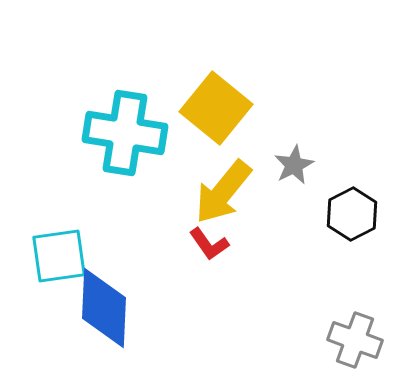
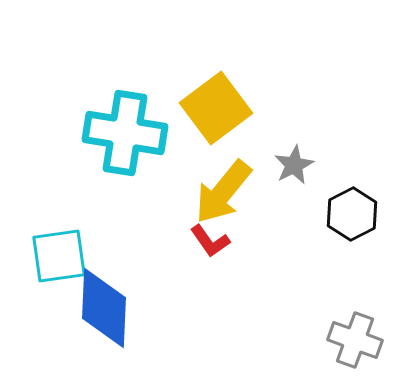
yellow square: rotated 14 degrees clockwise
red L-shape: moved 1 px right, 3 px up
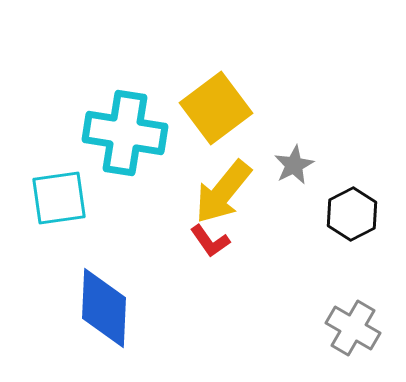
cyan square: moved 58 px up
gray cross: moved 2 px left, 12 px up; rotated 10 degrees clockwise
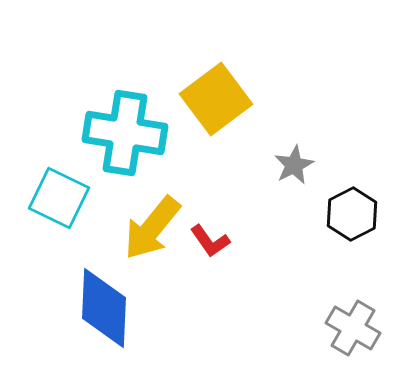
yellow square: moved 9 px up
yellow arrow: moved 71 px left, 36 px down
cyan square: rotated 34 degrees clockwise
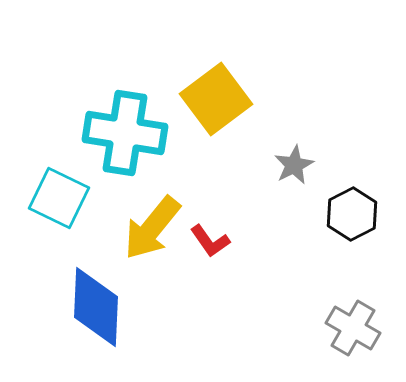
blue diamond: moved 8 px left, 1 px up
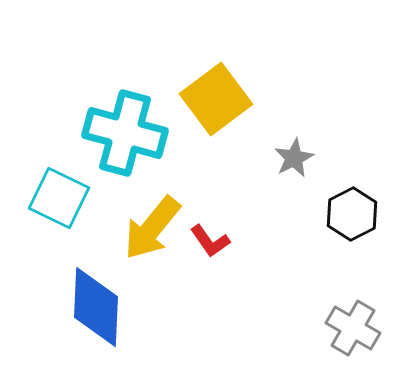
cyan cross: rotated 6 degrees clockwise
gray star: moved 7 px up
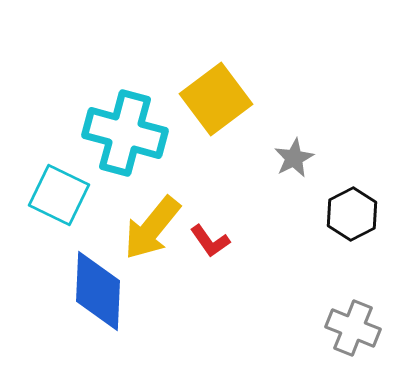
cyan square: moved 3 px up
blue diamond: moved 2 px right, 16 px up
gray cross: rotated 8 degrees counterclockwise
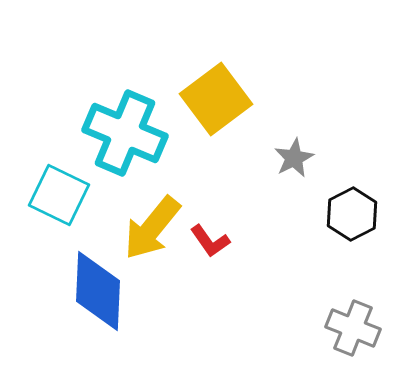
cyan cross: rotated 8 degrees clockwise
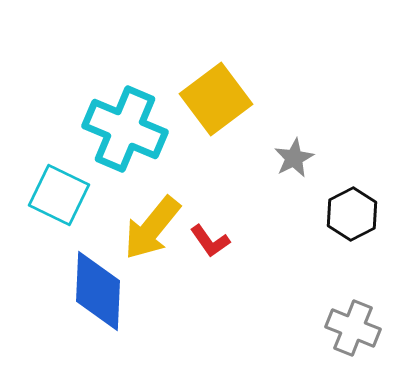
cyan cross: moved 4 px up
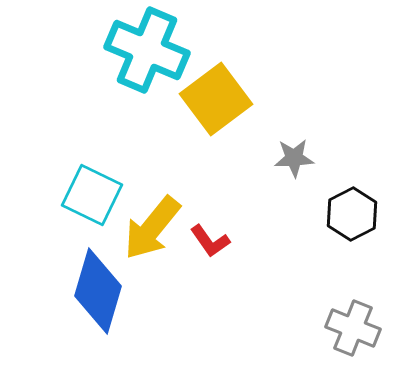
cyan cross: moved 22 px right, 79 px up
gray star: rotated 24 degrees clockwise
cyan square: moved 33 px right
blue diamond: rotated 14 degrees clockwise
